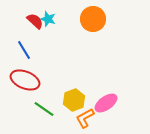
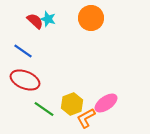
orange circle: moved 2 px left, 1 px up
blue line: moved 1 px left, 1 px down; rotated 24 degrees counterclockwise
yellow hexagon: moved 2 px left, 4 px down
orange L-shape: moved 1 px right
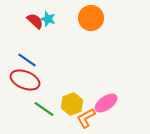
blue line: moved 4 px right, 9 px down
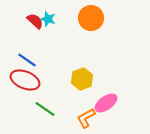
yellow hexagon: moved 10 px right, 25 px up
green line: moved 1 px right
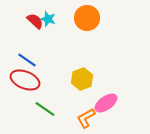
orange circle: moved 4 px left
